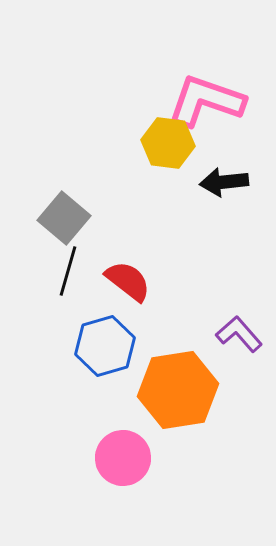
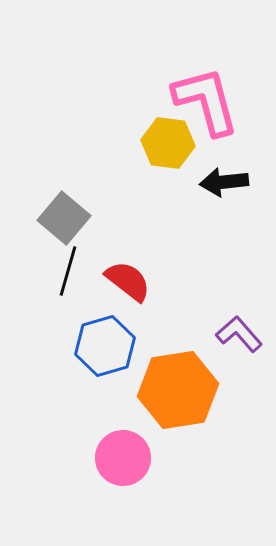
pink L-shape: rotated 56 degrees clockwise
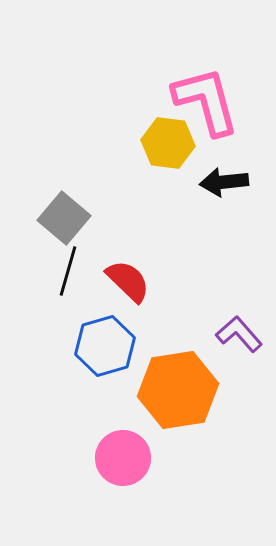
red semicircle: rotated 6 degrees clockwise
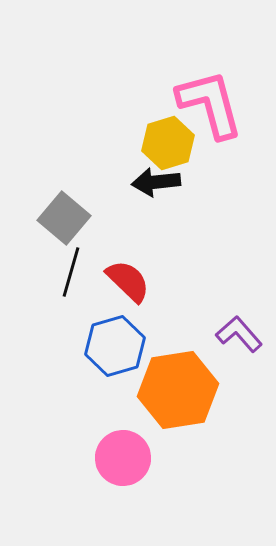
pink L-shape: moved 4 px right, 3 px down
yellow hexagon: rotated 24 degrees counterclockwise
black arrow: moved 68 px left
black line: moved 3 px right, 1 px down
blue hexagon: moved 10 px right
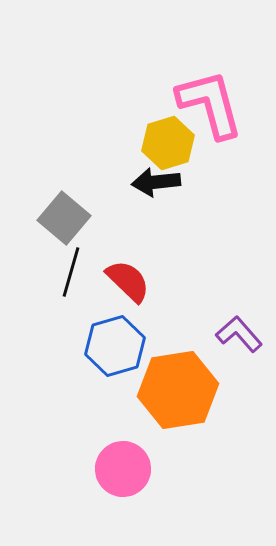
pink circle: moved 11 px down
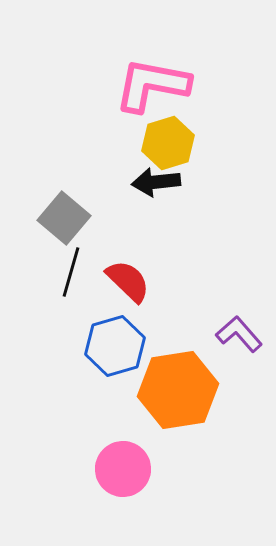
pink L-shape: moved 58 px left, 19 px up; rotated 64 degrees counterclockwise
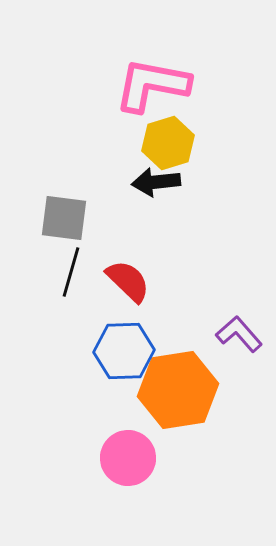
gray square: rotated 33 degrees counterclockwise
blue hexagon: moved 9 px right, 5 px down; rotated 14 degrees clockwise
pink circle: moved 5 px right, 11 px up
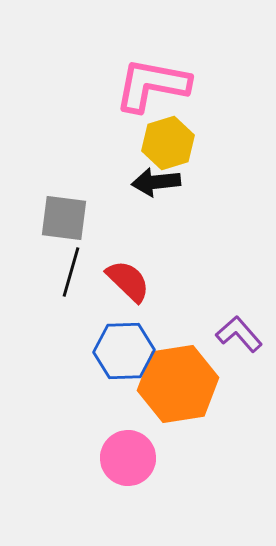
orange hexagon: moved 6 px up
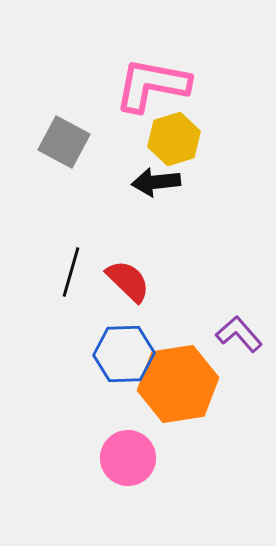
yellow hexagon: moved 6 px right, 4 px up
gray square: moved 76 px up; rotated 21 degrees clockwise
blue hexagon: moved 3 px down
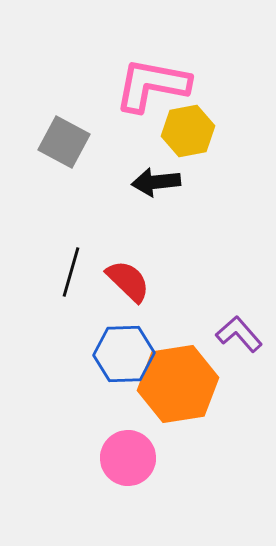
yellow hexagon: moved 14 px right, 8 px up; rotated 6 degrees clockwise
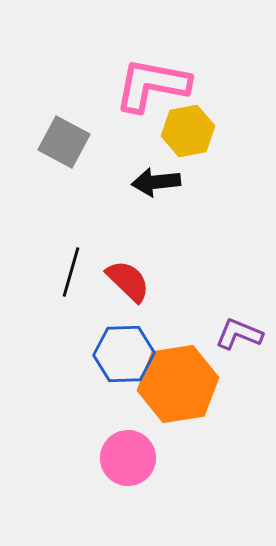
purple L-shape: rotated 27 degrees counterclockwise
